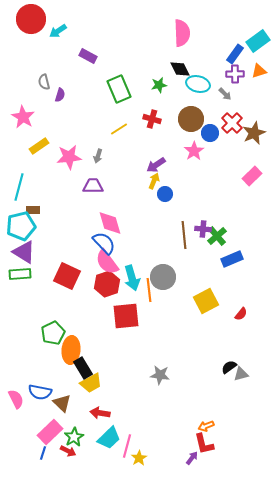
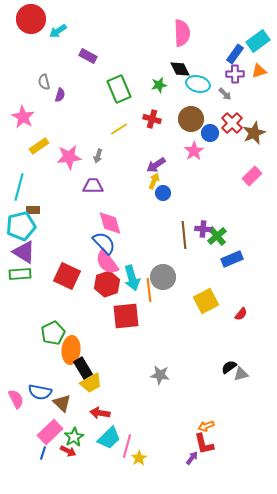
blue circle at (165, 194): moved 2 px left, 1 px up
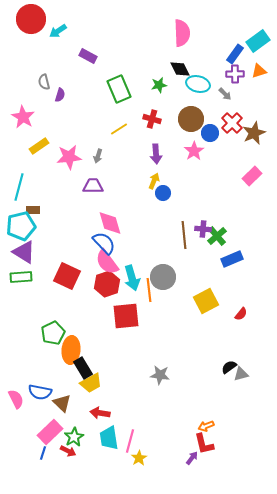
purple arrow at (156, 165): moved 11 px up; rotated 60 degrees counterclockwise
green rectangle at (20, 274): moved 1 px right, 3 px down
cyan trapezoid at (109, 438): rotated 125 degrees clockwise
pink line at (127, 446): moved 3 px right, 5 px up
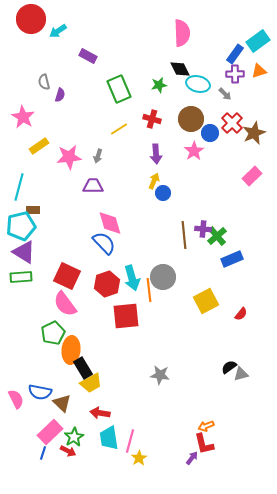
pink semicircle at (107, 262): moved 42 px left, 42 px down
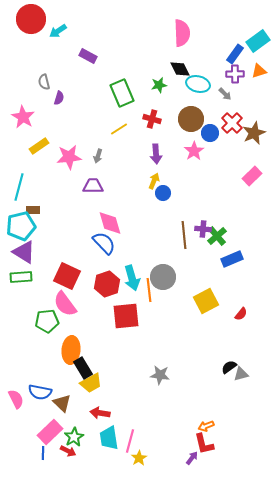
green rectangle at (119, 89): moved 3 px right, 4 px down
purple semicircle at (60, 95): moved 1 px left, 3 px down
green pentagon at (53, 333): moved 6 px left, 12 px up; rotated 20 degrees clockwise
blue line at (43, 453): rotated 16 degrees counterclockwise
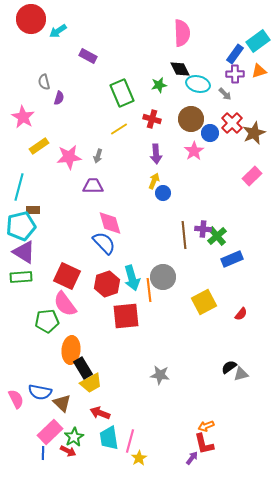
yellow square at (206, 301): moved 2 px left, 1 px down
red arrow at (100, 413): rotated 12 degrees clockwise
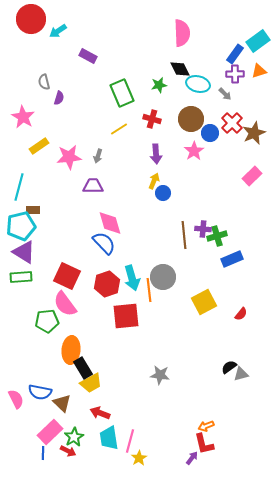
green cross at (217, 236): rotated 24 degrees clockwise
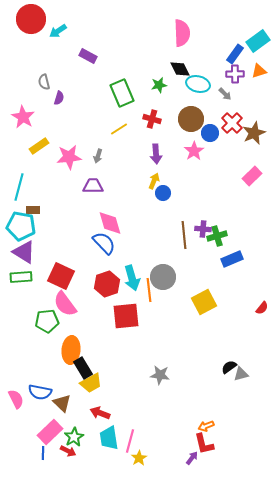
cyan pentagon at (21, 226): rotated 24 degrees clockwise
red square at (67, 276): moved 6 px left
red semicircle at (241, 314): moved 21 px right, 6 px up
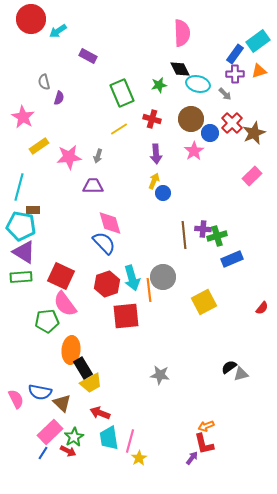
blue line at (43, 453): rotated 32 degrees clockwise
